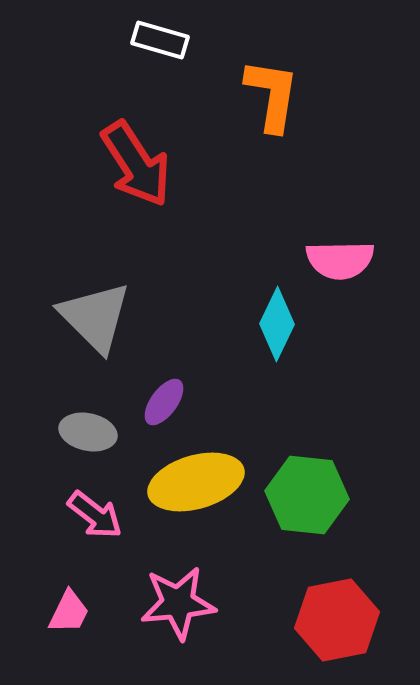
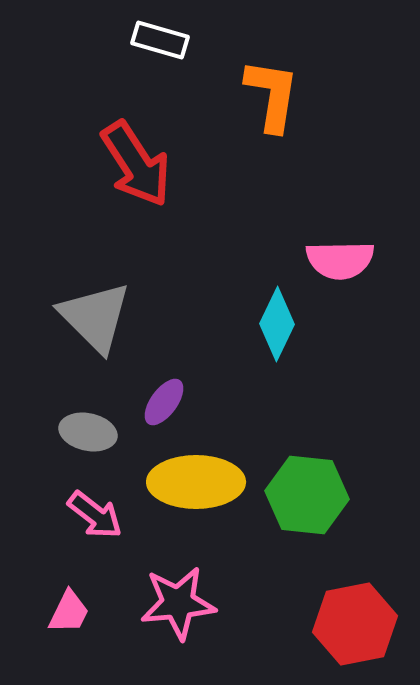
yellow ellipse: rotated 16 degrees clockwise
red hexagon: moved 18 px right, 4 px down
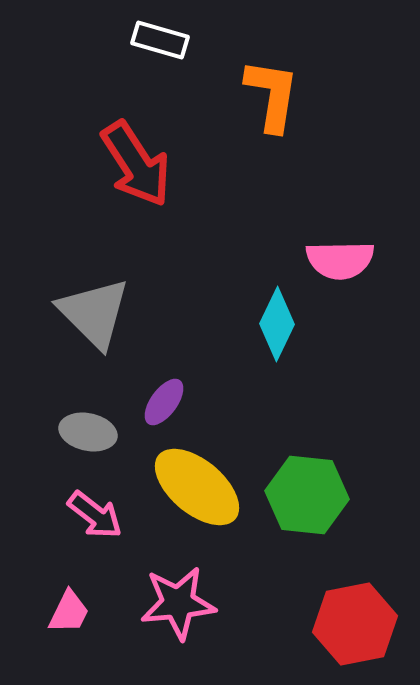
gray triangle: moved 1 px left, 4 px up
yellow ellipse: moved 1 px right, 5 px down; rotated 40 degrees clockwise
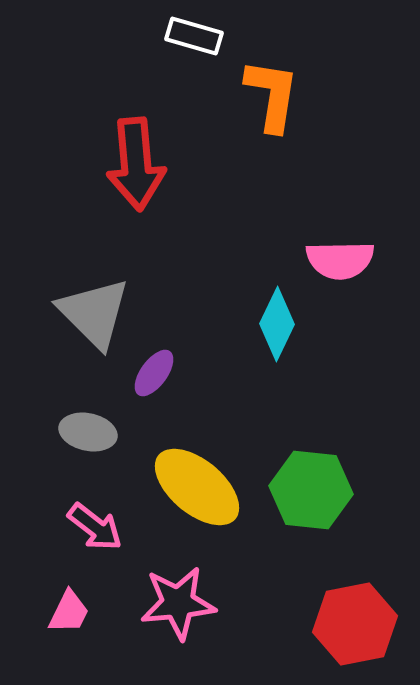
white rectangle: moved 34 px right, 4 px up
red arrow: rotated 28 degrees clockwise
purple ellipse: moved 10 px left, 29 px up
green hexagon: moved 4 px right, 5 px up
pink arrow: moved 12 px down
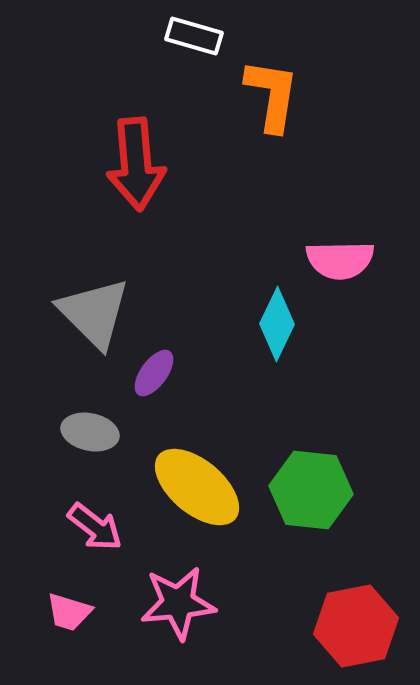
gray ellipse: moved 2 px right
pink trapezoid: rotated 81 degrees clockwise
red hexagon: moved 1 px right, 2 px down
